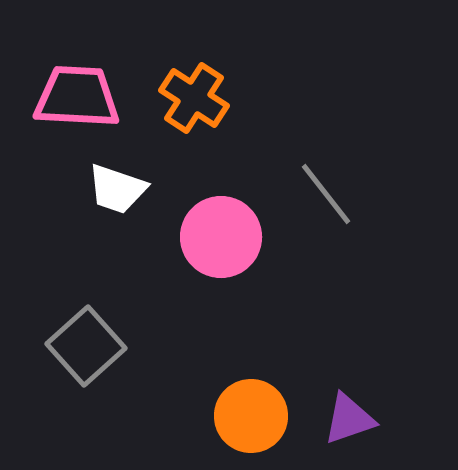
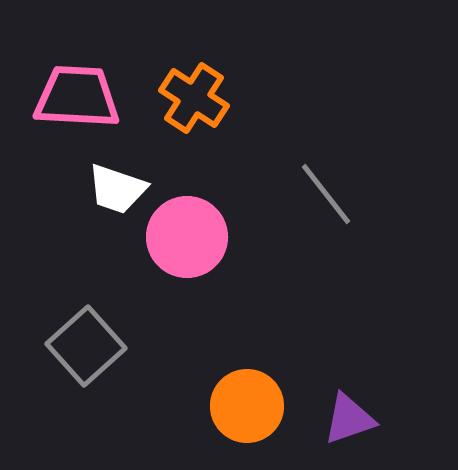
pink circle: moved 34 px left
orange circle: moved 4 px left, 10 px up
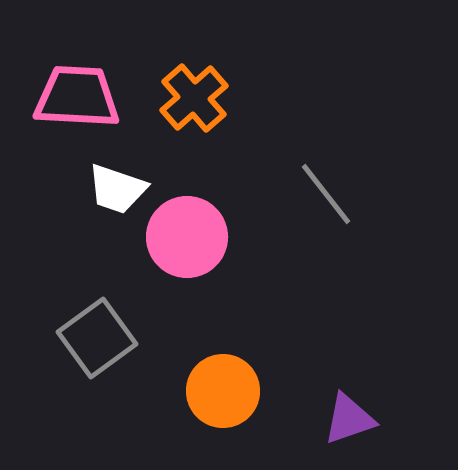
orange cross: rotated 16 degrees clockwise
gray square: moved 11 px right, 8 px up; rotated 6 degrees clockwise
orange circle: moved 24 px left, 15 px up
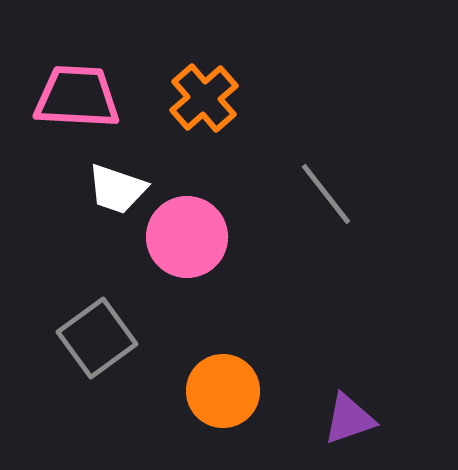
orange cross: moved 10 px right
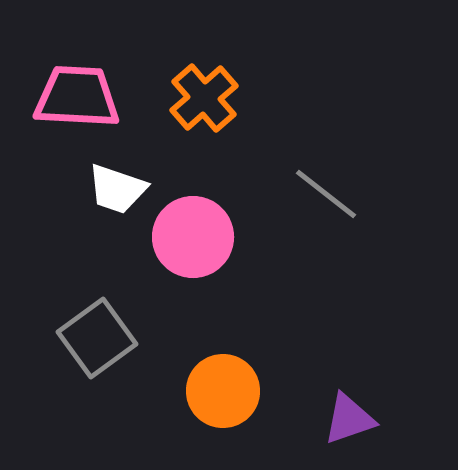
gray line: rotated 14 degrees counterclockwise
pink circle: moved 6 px right
